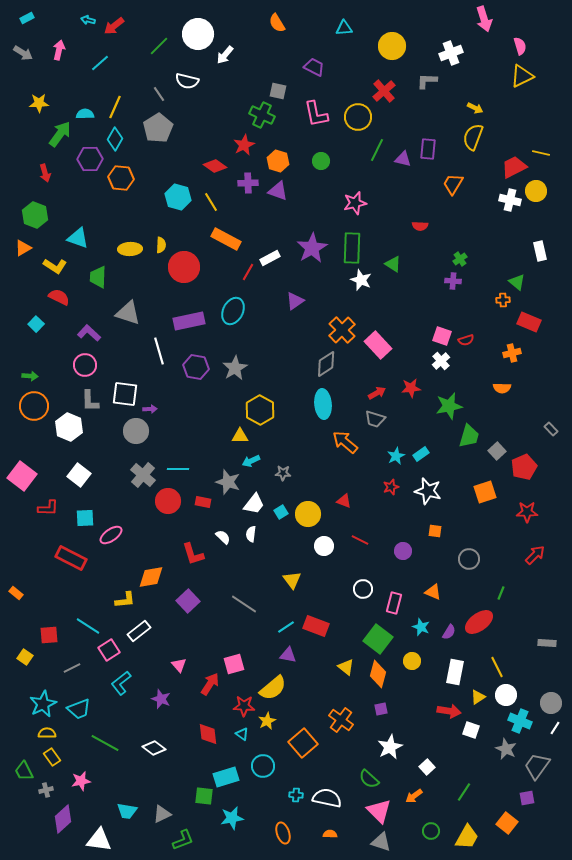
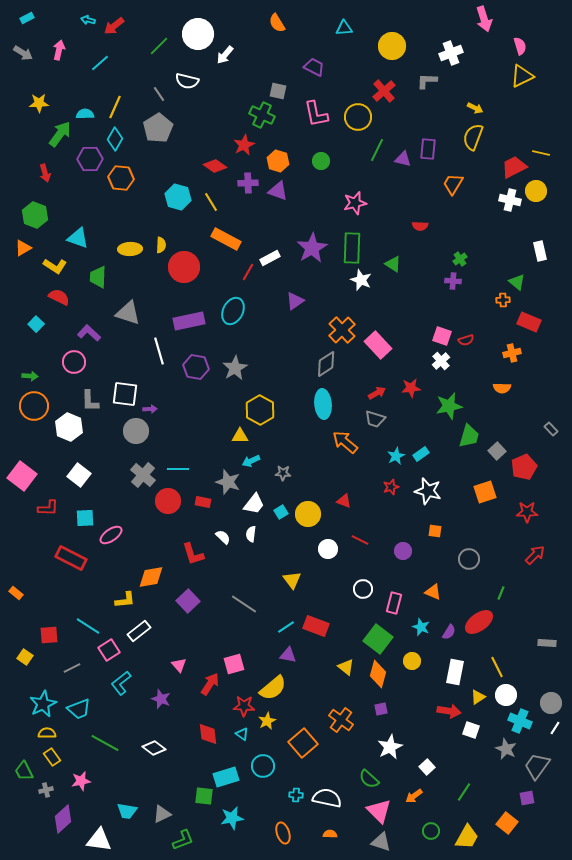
pink circle at (85, 365): moved 11 px left, 3 px up
white circle at (324, 546): moved 4 px right, 3 px down
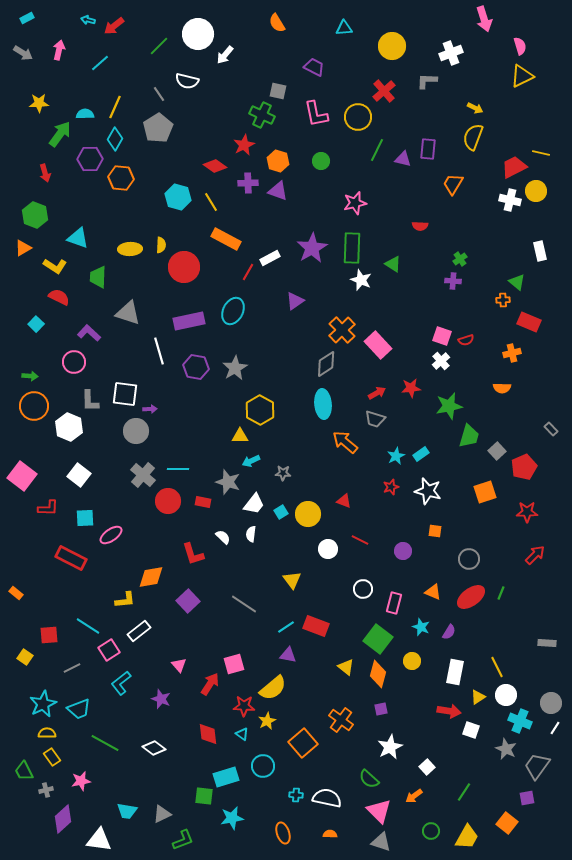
red ellipse at (479, 622): moved 8 px left, 25 px up
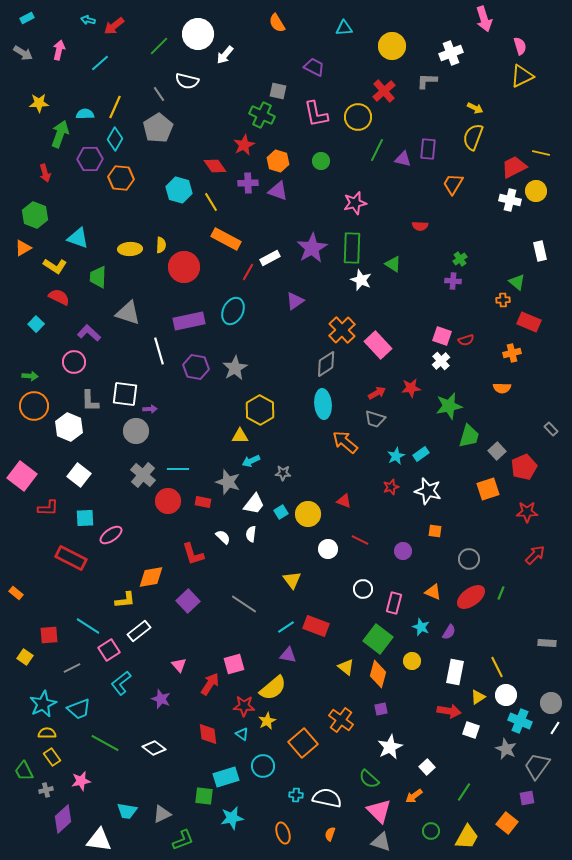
green arrow at (60, 134): rotated 16 degrees counterclockwise
red diamond at (215, 166): rotated 20 degrees clockwise
cyan hexagon at (178, 197): moved 1 px right, 7 px up
orange square at (485, 492): moved 3 px right, 3 px up
orange semicircle at (330, 834): rotated 72 degrees counterclockwise
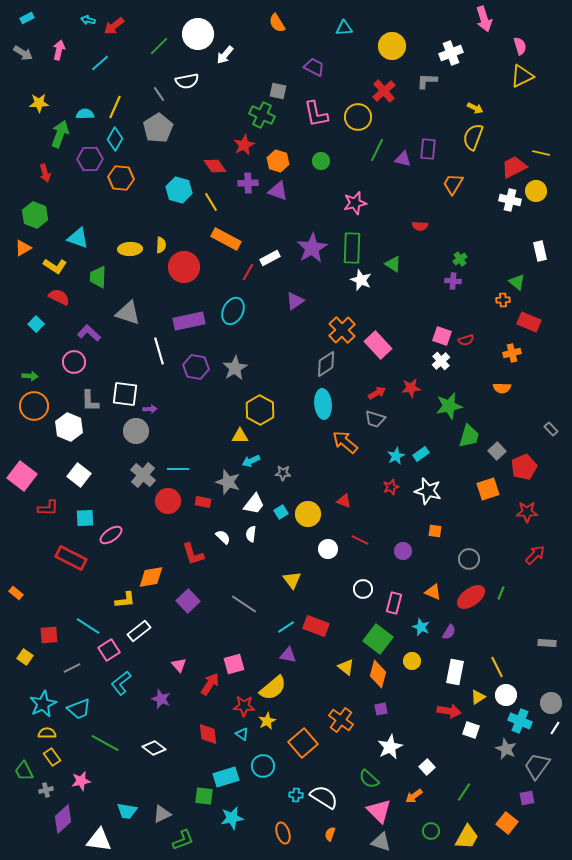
white semicircle at (187, 81): rotated 25 degrees counterclockwise
white semicircle at (327, 798): moved 3 px left, 1 px up; rotated 20 degrees clockwise
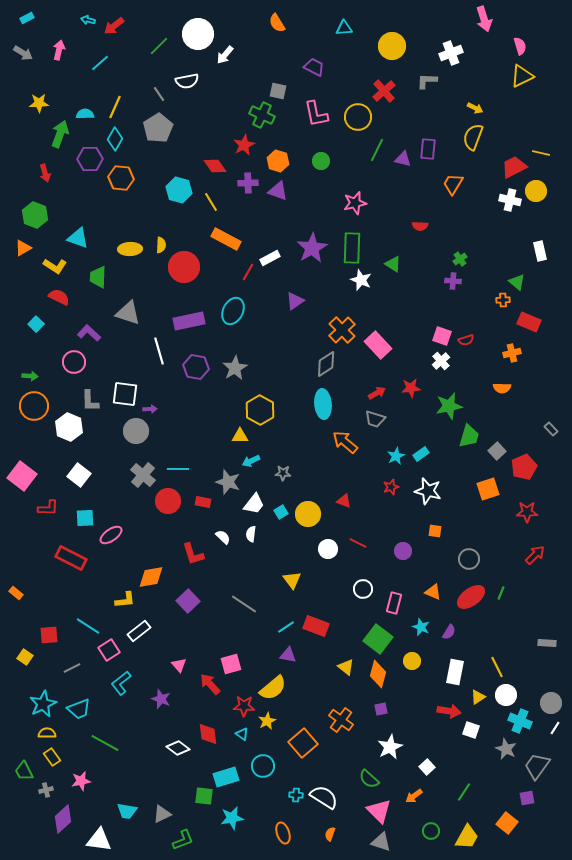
red line at (360, 540): moved 2 px left, 3 px down
pink square at (234, 664): moved 3 px left
red arrow at (210, 684): rotated 75 degrees counterclockwise
white diamond at (154, 748): moved 24 px right
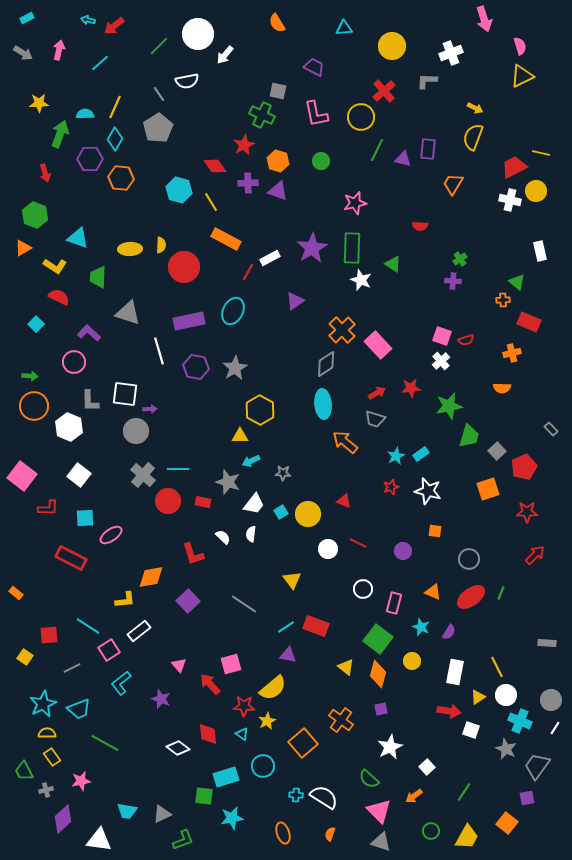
yellow circle at (358, 117): moved 3 px right
gray circle at (551, 703): moved 3 px up
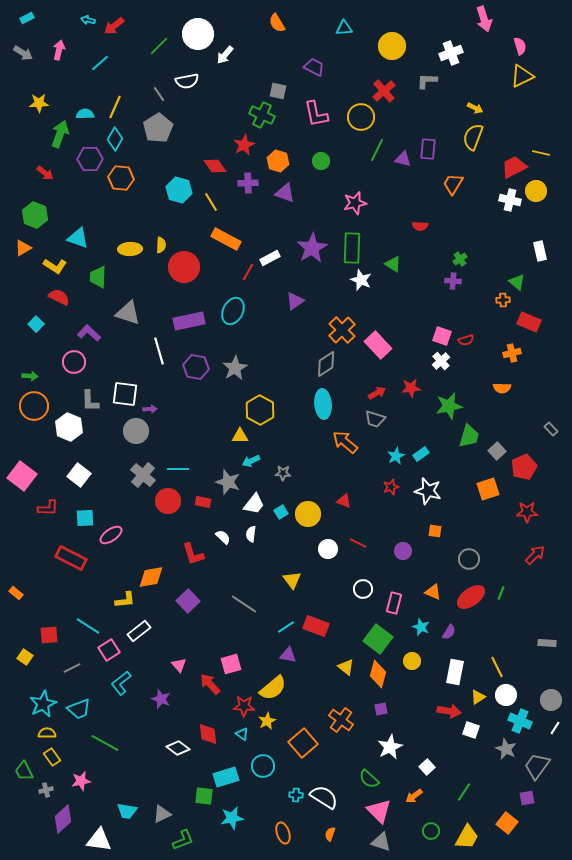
red arrow at (45, 173): rotated 36 degrees counterclockwise
purple triangle at (278, 191): moved 7 px right, 2 px down
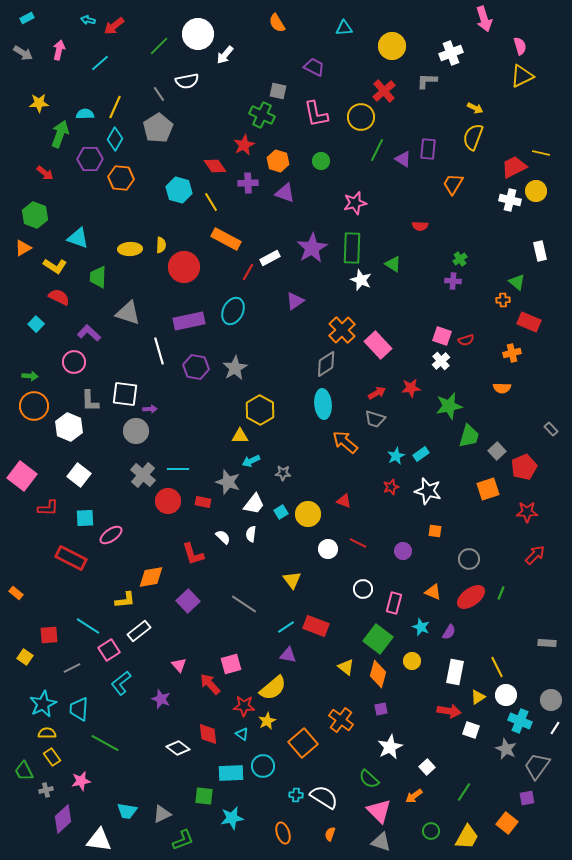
purple triangle at (403, 159): rotated 18 degrees clockwise
cyan trapezoid at (79, 709): rotated 115 degrees clockwise
cyan rectangle at (226, 777): moved 5 px right, 4 px up; rotated 15 degrees clockwise
